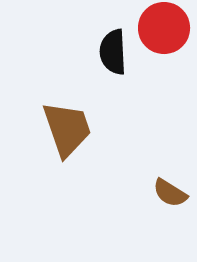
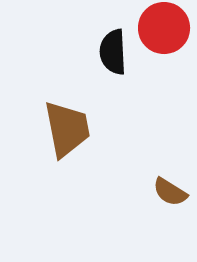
brown trapezoid: rotated 8 degrees clockwise
brown semicircle: moved 1 px up
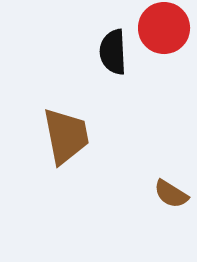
brown trapezoid: moved 1 px left, 7 px down
brown semicircle: moved 1 px right, 2 px down
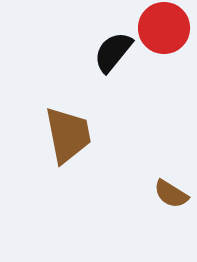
black semicircle: rotated 42 degrees clockwise
brown trapezoid: moved 2 px right, 1 px up
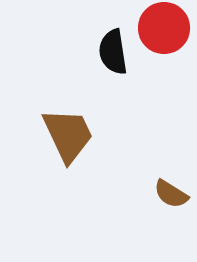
black semicircle: rotated 48 degrees counterclockwise
brown trapezoid: rotated 14 degrees counterclockwise
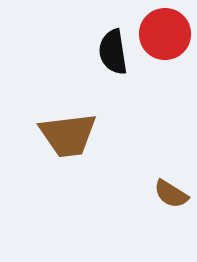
red circle: moved 1 px right, 6 px down
brown trapezoid: rotated 108 degrees clockwise
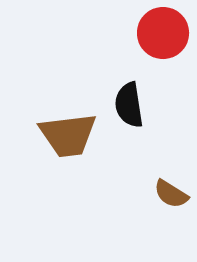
red circle: moved 2 px left, 1 px up
black semicircle: moved 16 px right, 53 px down
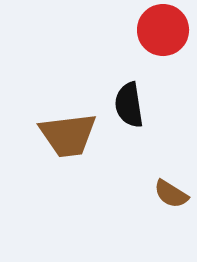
red circle: moved 3 px up
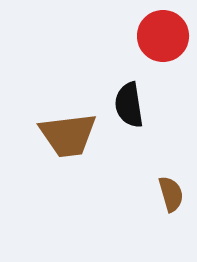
red circle: moved 6 px down
brown semicircle: rotated 138 degrees counterclockwise
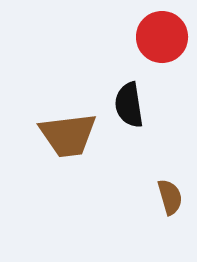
red circle: moved 1 px left, 1 px down
brown semicircle: moved 1 px left, 3 px down
